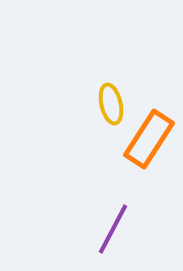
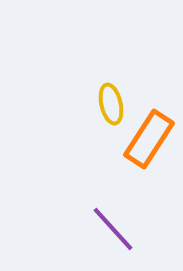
purple line: rotated 70 degrees counterclockwise
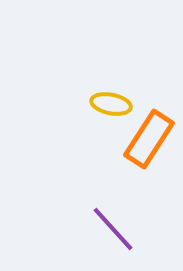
yellow ellipse: rotated 66 degrees counterclockwise
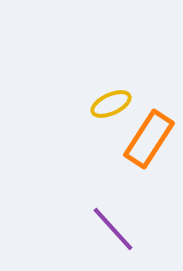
yellow ellipse: rotated 36 degrees counterclockwise
